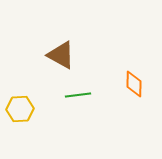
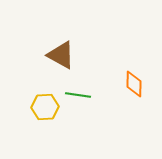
green line: rotated 15 degrees clockwise
yellow hexagon: moved 25 px right, 2 px up
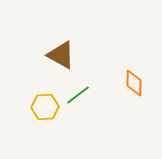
orange diamond: moved 1 px up
green line: rotated 45 degrees counterclockwise
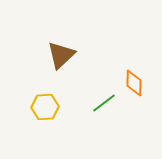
brown triangle: rotated 48 degrees clockwise
green line: moved 26 px right, 8 px down
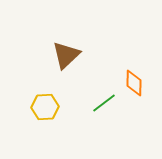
brown triangle: moved 5 px right
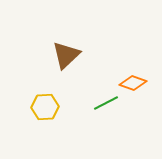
orange diamond: moved 1 px left; rotated 72 degrees counterclockwise
green line: moved 2 px right; rotated 10 degrees clockwise
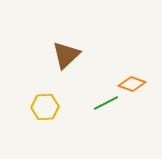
orange diamond: moved 1 px left, 1 px down
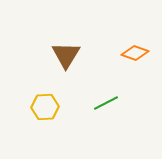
brown triangle: rotated 16 degrees counterclockwise
orange diamond: moved 3 px right, 31 px up
